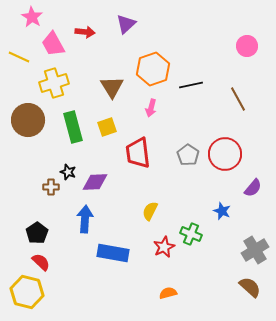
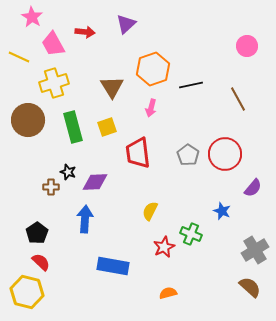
blue rectangle: moved 13 px down
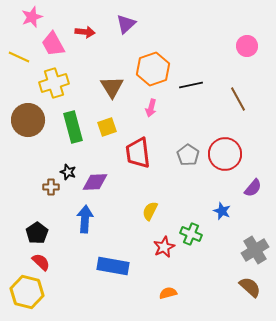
pink star: rotated 20 degrees clockwise
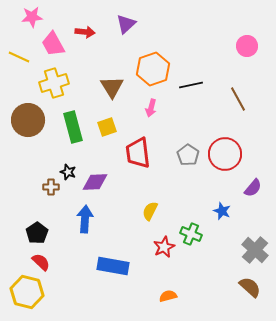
pink star: rotated 15 degrees clockwise
gray cross: rotated 16 degrees counterclockwise
orange semicircle: moved 3 px down
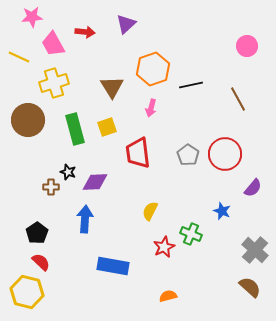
green rectangle: moved 2 px right, 2 px down
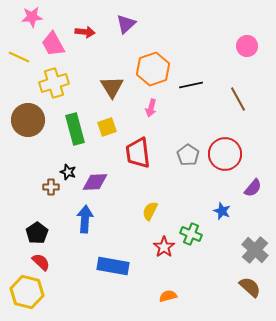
red star: rotated 10 degrees counterclockwise
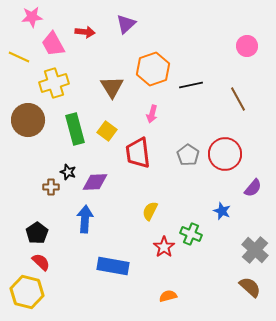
pink arrow: moved 1 px right, 6 px down
yellow square: moved 4 px down; rotated 36 degrees counterclockwise
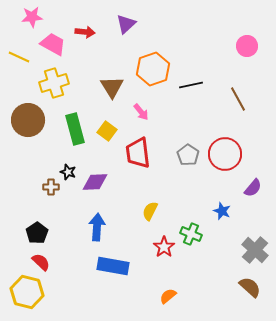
pink trapezoid: rotated 148 degrees clockwise
pink arrow: moved 11 px left, 2 px up; rotated 54 degrees counterclockwise
blue arrow: moved 12 px right, 8 px down
orange semicircle: rotated 24 degrees counterclockwise
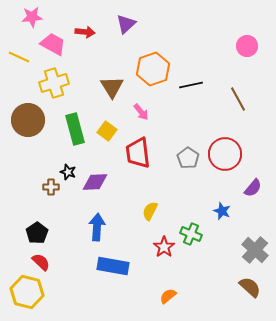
gray pentagon: moved 3 px down
